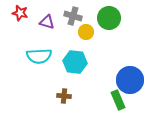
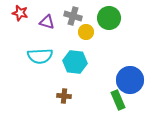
cyan semicircle: moved 1 px right
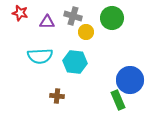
green circle: moved 3 px right
purple triangle: rotated 14 degrees counterclockwise
brown cross: moved 7 px left
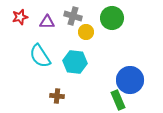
red star: moved 4 px down; rotated 28 degrees counterclockwise
cyan semicircle: rotated 60 degrees clockwise
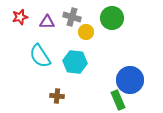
gray cross: moved 1 px left, 1 px down
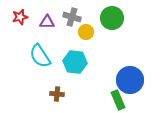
brown cross: moved 2 px up
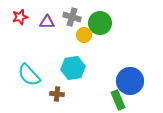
green circle: moved 12 px left, 5 px down
yellow circle: moved 2 px left, 3 px down
cyan semicircle: moved 11 px left, 19 px down; rotated 10 degrees counterclockwise
cyan hexagon: moved 2 px left, 6 px down; rotated 15 degrees counterclockwise
blue circle: moved 1 px down
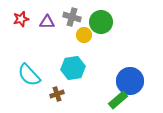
red star: moved 1 px right, 2 px down
green circle: moved 1 px right, 1 px up
brown cross: rotated 24 degrees counterclockwise
green rectangle: rotated 72 degrees clockwise
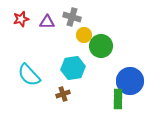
green circle: moved 24 px down
brown cross: moved 6 px right
green rectangle: moved 1 px up; rotated 48 degrees counterclockwise
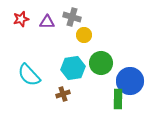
green circle: moved 17 px down
